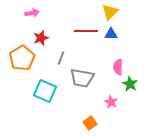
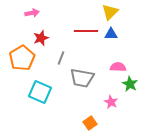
pink semicircle: rotated 91 degrees clockwise
cyan square: moved 5 px left, 1 px down
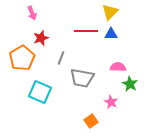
pink arrow: rotated 80 degrees clockwise
orange square: moved 1 px right, 2 px up
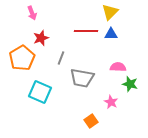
green star: rotated 14 degrees counterclockwise
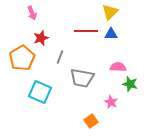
gray line: moved 1 px left, 1 px up
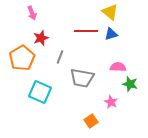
yellow triangle: rotated 36 degrees counterclockwise
blue triangle: rotated 16 degrees counterclockwise
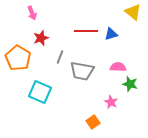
yellow triangle: moved 23 px right
orange pentagon: moved 4 px left; rotated 10 degrees counterclockwise
gray trapezoid: moved 7 px up
orange square: moved 2 px right, 1 px down
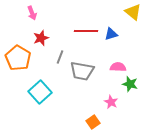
cyan square: rotated 25 degrees clockwise
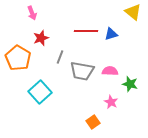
pink semicircle: moved 8 px left, 4 px down
